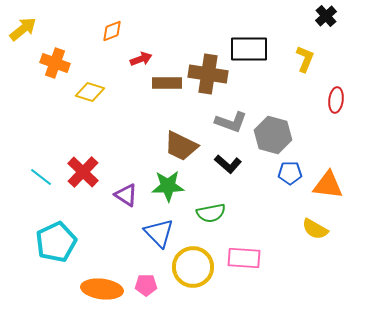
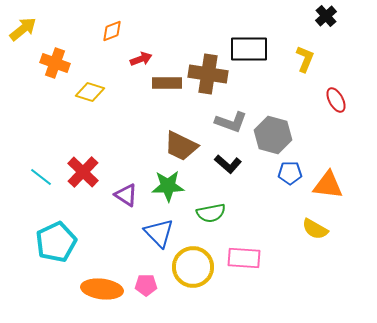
red ellipse: rotated 35 degrees counterclockwise
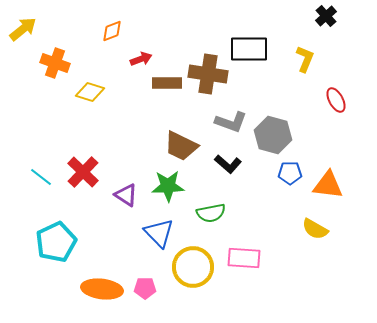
pink pentagon: moved 1 px left, 3 px down
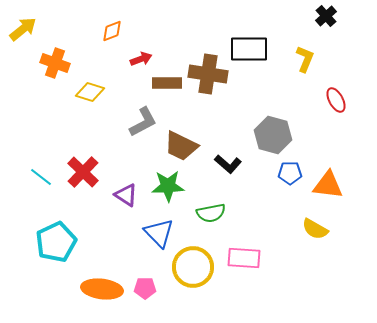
gray L-shape: moved 88 px left; rotated 48 degrees counterclockwise
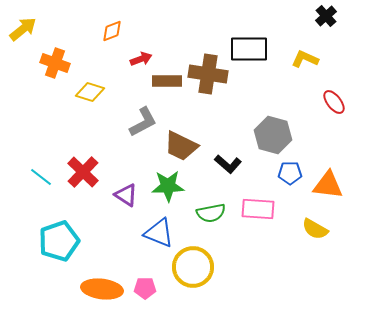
yellow L-shape: rotated 88 degrees counterclockwise
brown rectangle: moved 2 px up
red ellipse: moved 2 px left, 2 px down; rotated 10 degrees counterclockwise
blue triangle: rotated 24 degrees counterclockwise
cyan pentagon: moved 3 px right, 1 px up; rotated 6 degrees clockwise
pink rectangle: moved 14 px right, 49 px up
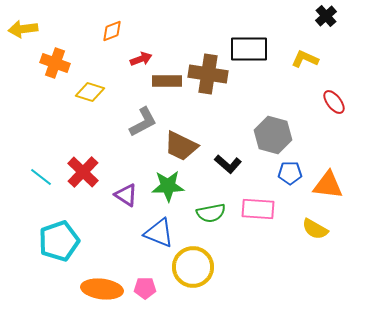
yellow arrow: rotated 148 degrees counterclockwise
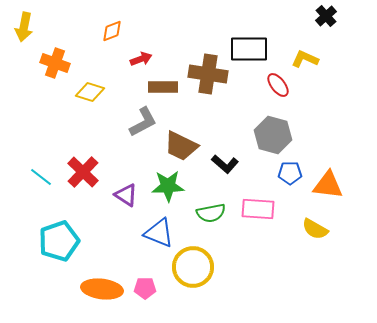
yellow arrow: moved 1 px right, 2 px up; rotated 72 degrees counterclockwise
brown rectangle: moved 4 px left, 6 px down
red ellipse: moved 56 px left, 17 px up
black L-shape: moved 3 px left
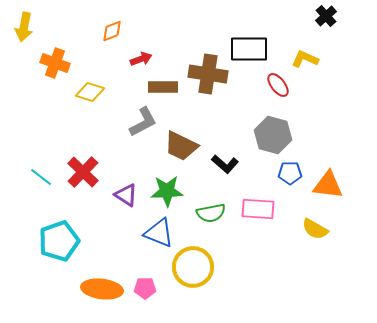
green star: moved 1 px left, 5 px down
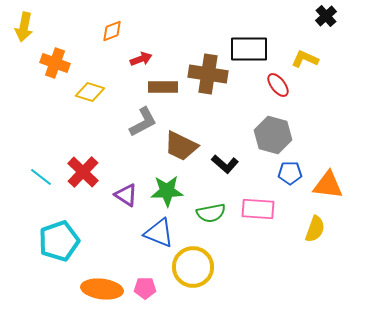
yellow semicircle: rotated 100 degrees counterclockwise
